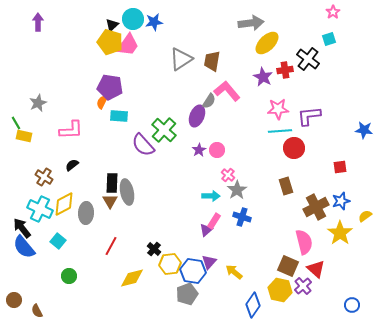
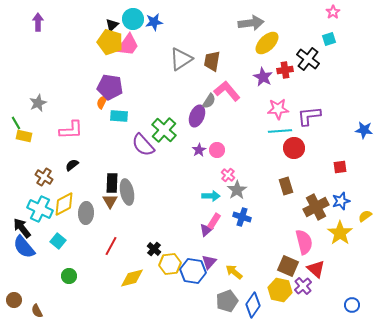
gray pentagon at (187, 294): moved 40 px right, 7 px down
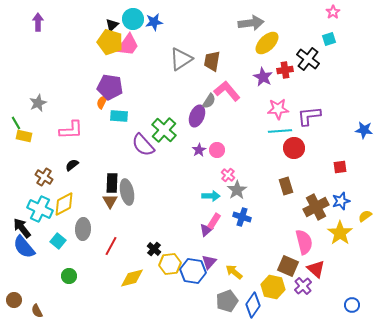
gray ellipse at (86, 213): moved 3 px left, 16 px down
yellow hexagon at (280, 290): moved 7 px left, 3 px up
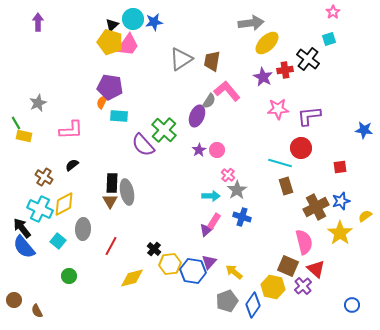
cyan line at (280, 131): moved 32 px down; rotated 20 degrees clockwise
red circle at (294, 148): moved 7 px right
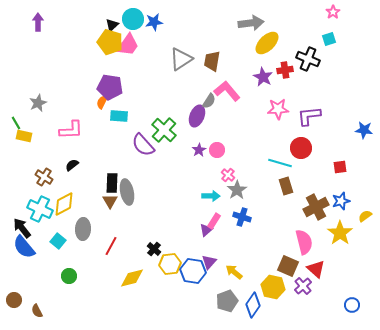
black cross at (308, 59): rotated 15 degrees counterclockwise
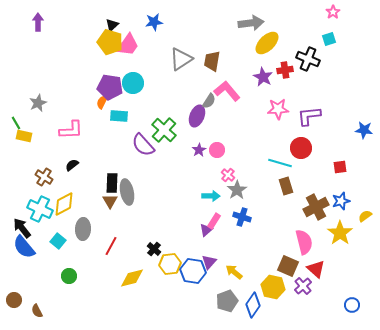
cyan circle at (133, 19): moved 64 px down
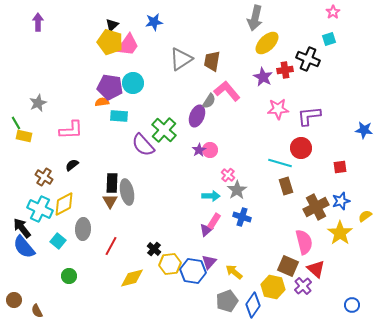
gray arrow at (251, 23): moved 4 px right, 5 px up; rotated 110 degrees clockwise
orange semicircle at (102, 102): rotated 56 degrees clockwise
pink circle at (217, 150): moved 7 px left
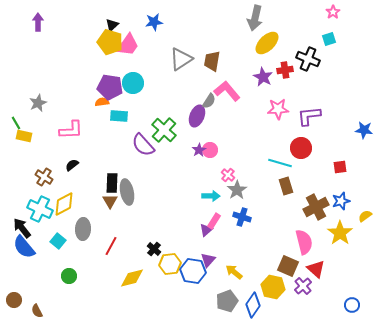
purple triangle at (209, 262): moved 1 px left, 2 px up
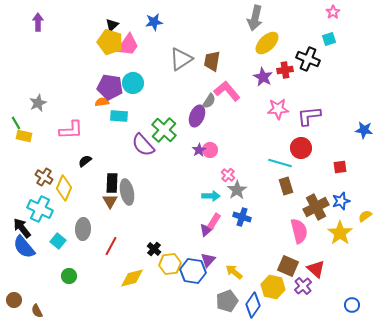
black semicircle at (72, 165): moved 13 px right, 4 px up
yellow diamond at (64, 204): moved 16 px up; rotated 40 degrees counterclockwise
pink semicircle at (304, 242): moved 5 px left, 11 px up
